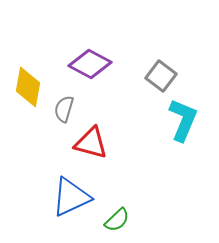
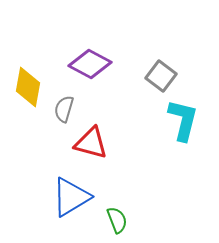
cyan L-shape: rotated 9 degrees counterclockwise
blue triangle: rotated 6 degrees counterclockwise
green semicircle: rotated 68 degrees counterclockwise
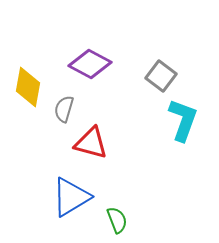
cyan L-shape: rotated 6 degrees clockwise
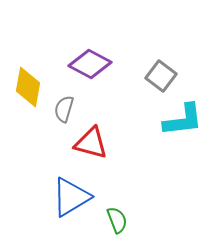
cyan L-shape: rotated 63 degrees clockwise
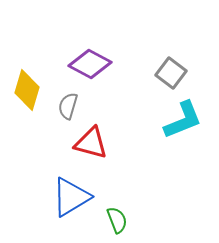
gray square: moved 10 px right, 3 px up
yellow diamond: moved 1 px left, 3 px down; rotated 6 degrees clockwise
gray semicircle: moved 4 px right, 3 px up
cyan L-shape: rotated 15 degrees counterclockwise
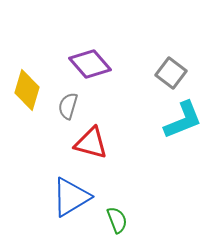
purple diamond: rotated 21 degrees clockwise
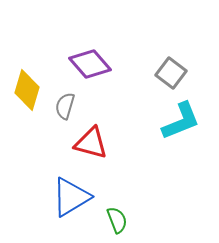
gray semicircle: moved 3 px left
cyan L-shape: moved 2 px left, 1 px down
